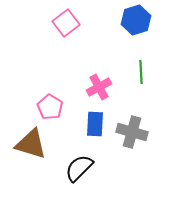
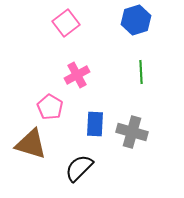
pink cross: moved 22 px left, 12 px up
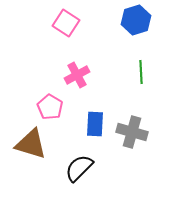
pink square: rotated 20 degrees counterclockwise
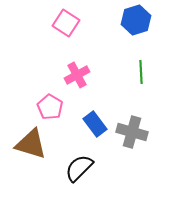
blue rectangle: rotated 40 degrees counterclockwise
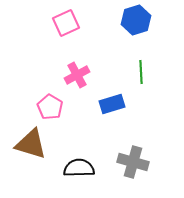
pink square: rotated 32 degrees clockwise
blue rectangle: moved 17 px right, 20 px up; rotated 70 degrees counterclockwise
gray cross: moved 1 px right, 30 px down
black semicircle: rotated 44 degrees clockwise
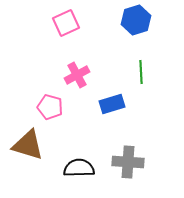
pink pentagon: rotated 15 degrees counterclockwise
brown triangle: moved 3 px left, 1 px down
gray cross: moved 5 px left; rotated 12 degrees counterclockwise
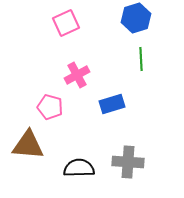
blue hexagon: moved 2 px up
green line: moved 13 px up
brown triangle: rotated 12 degrees counterclockwise
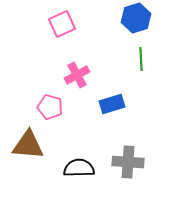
pink square: moved 4 px left, 1 px down
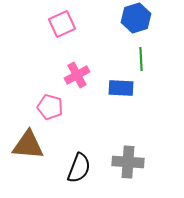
blue rectangle: moved 9 px right, 16 px up; rotated 20 degrees clockwise
black semicircle: rotated 112 degrees clockwise
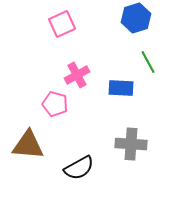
green line: moved 7 px right, 3 px down; rotated 25 degrees counterclockwise
pink pentagon: moved 5 px right, 3 px up
gray cross: moved 3 px right, 18 px up
black semicircle: rotated 40 degrees clockwise
